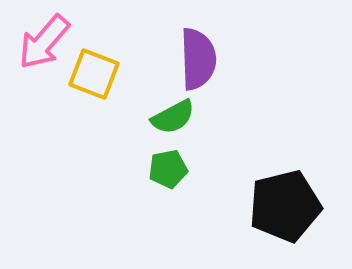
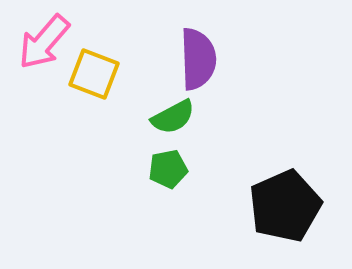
black pentagon: rotated 10 degrees counterclockwise
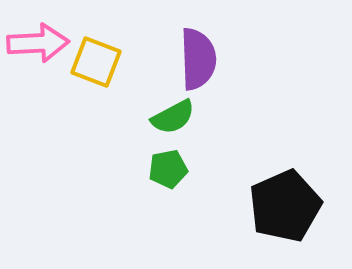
pink arrow: moved 6 px left, 1 px down; rotated 134 degrees counterclockwise
yellow square: moved 2 px right, 12 px up
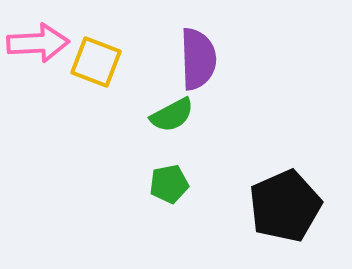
green semicircle: moved 1 px left, 2 px up
green pentagon: moved 1 px right, 15 px down
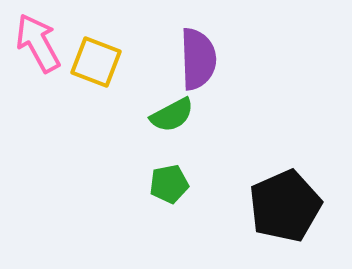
pink arrow: rotated 116 degrees counterclockwise
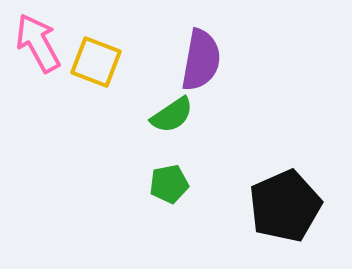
purple semicircle: moved 3 px right, 1 px down; rotated 12 degrees clockwise
green semicircle: rotated 6 degrees counterclockwise
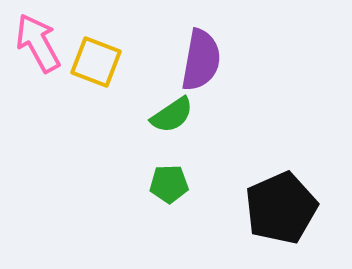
green pentagon: rotated 9 degrees clockwise
black pentagon: moved 4 px left, 2 px down
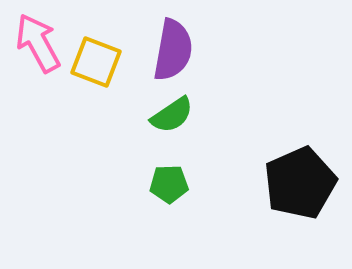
purple semicircle: moved 28 px left, 10 px up
black pentagon: moved 19 px right, 25 px up
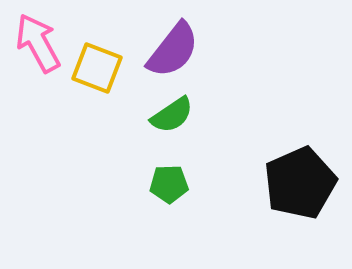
purple semicircle: rotated 28 degrees clockwise
yellow square: moved 1 px right, 6 px down
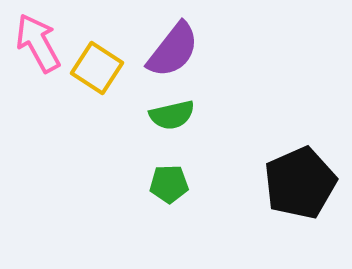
yellow square: rotated 12 degrees clockwise
green semicircle: rotated 21 degrees clockwise
